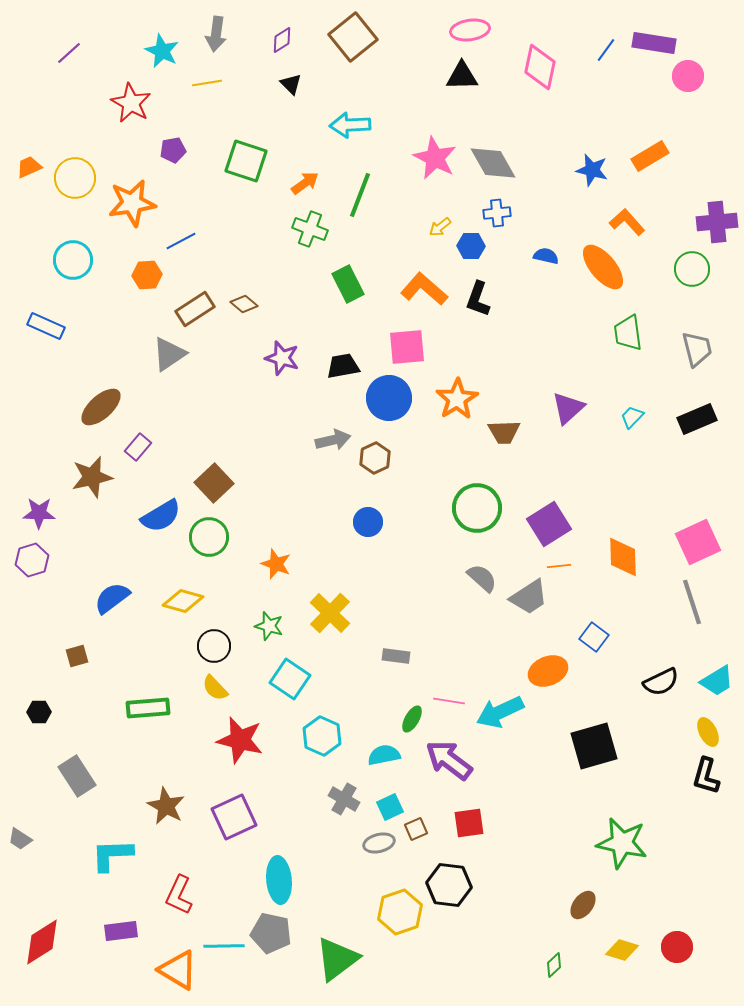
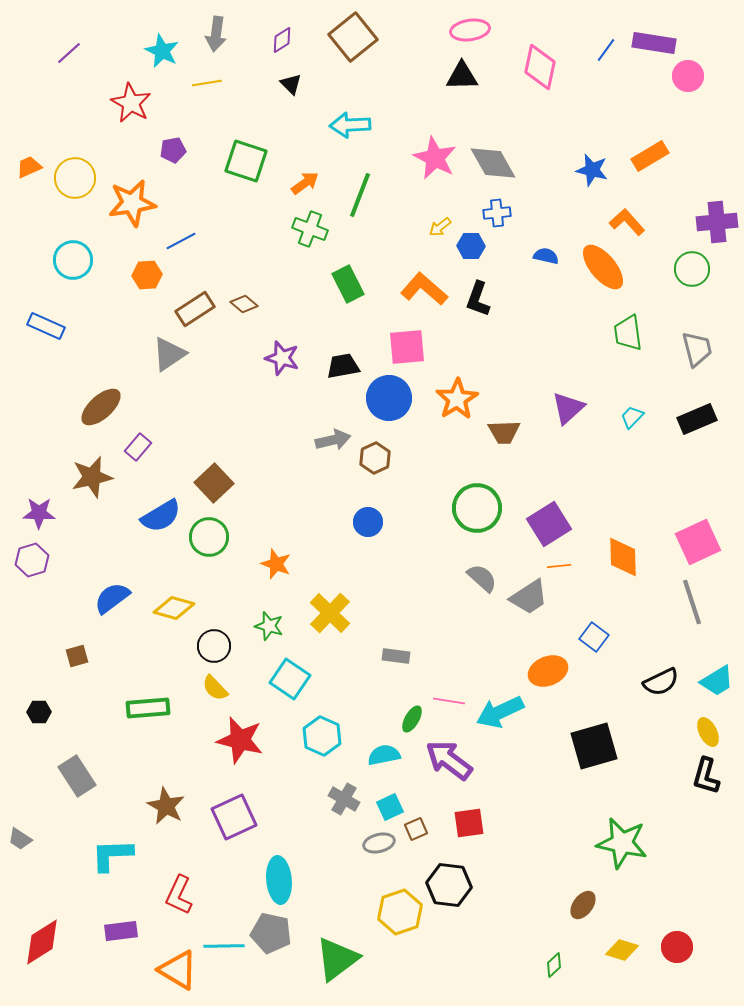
yellow diamond at (183, 601): moved 9 px left, 7 px down
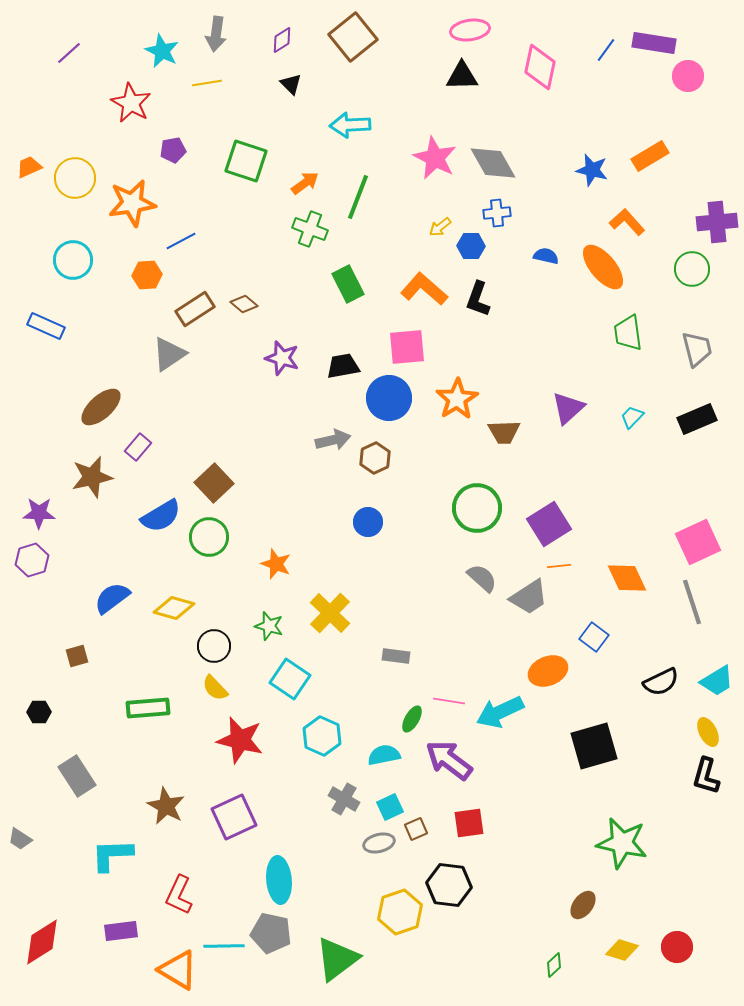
green line at (360, 195): moved 2 px left, 2 px down
orange diamond at (623, 557): moved 4 px right, 21 px down; rotated 24 degrees counterclockwise
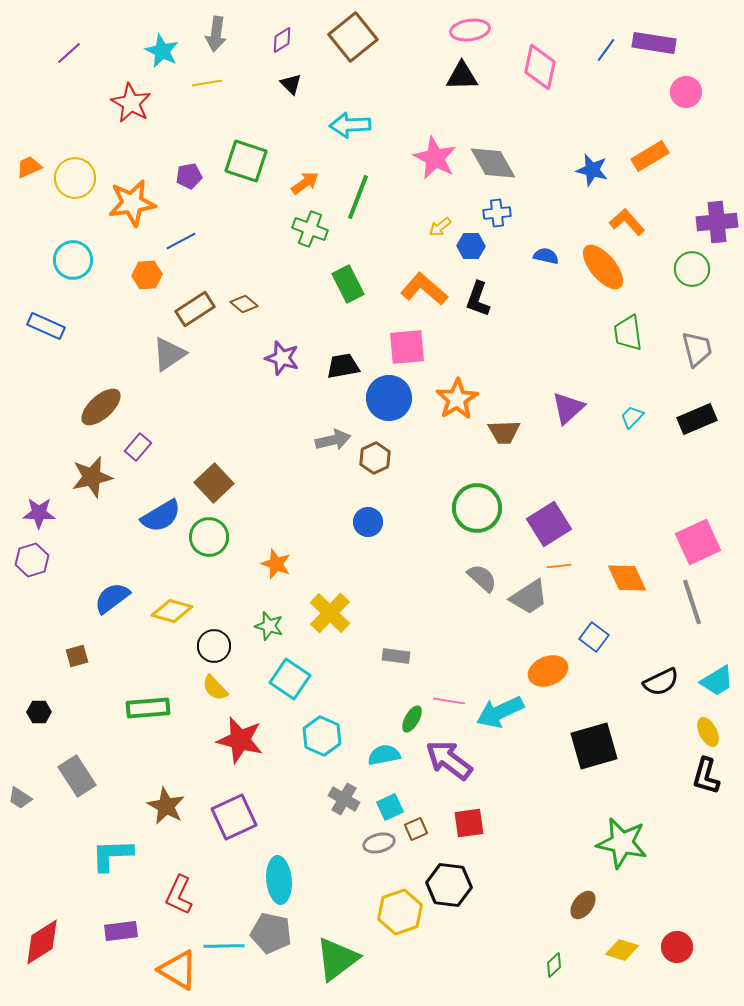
pink circle at (688, 76): moved 2 px left, 16 px down
purple pentagon at (173, 150): moved 16 px right, 26 px down
yellow diamond at (174, 608): moved 2 px left, 3 px down
gray trapezoid at (20, 839): moved 41 px up
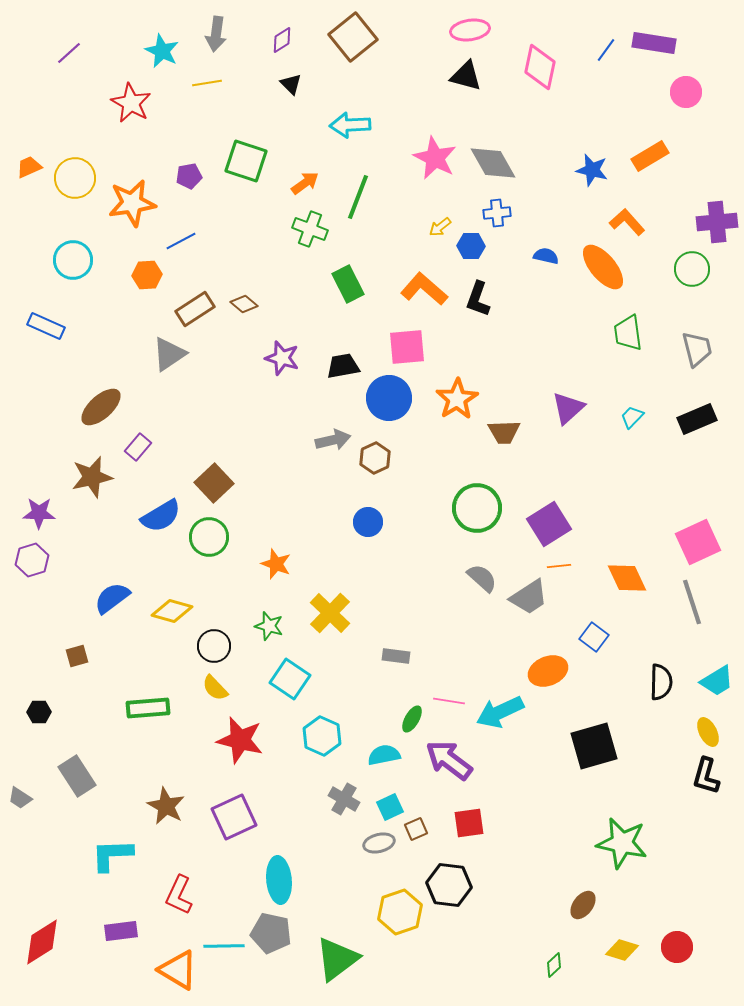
black triangle at (462, 76): moved 4 px right; rotated 16 degrees clockwise
black semicircle at (661, 682): rotated 63 degrees counterclockwise
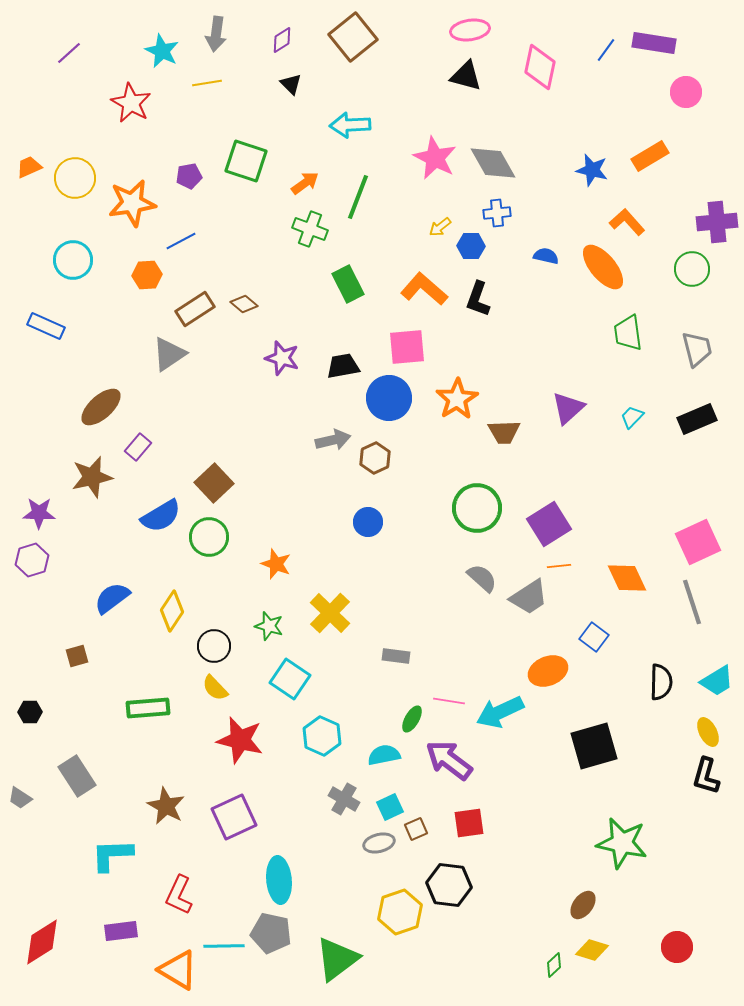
yellow diamond at (172, 611): rotated 72 degrees counterclockwise
black hexagon at (39, 712): moved 9 px left
yellow diamond at (622, 950): moved 30 px left
